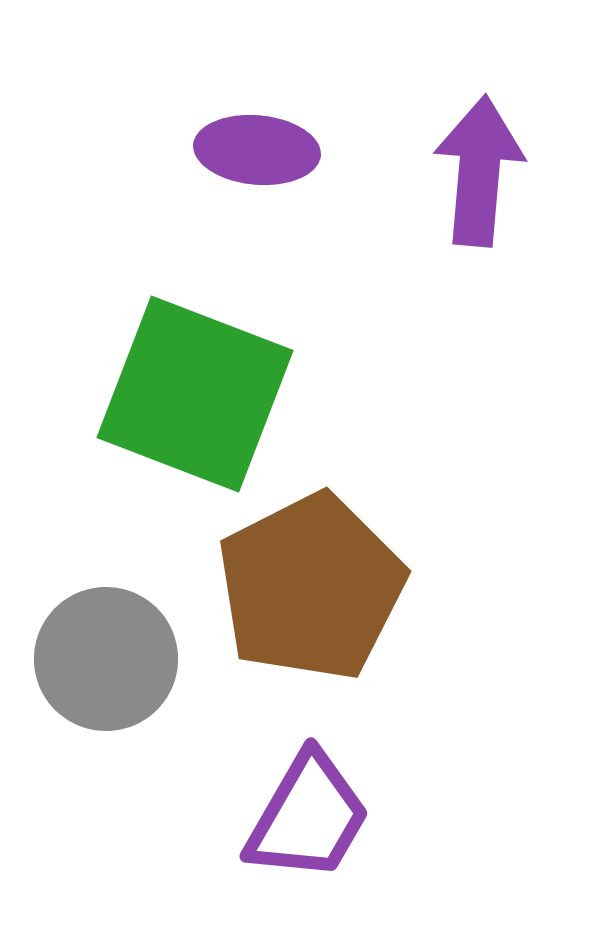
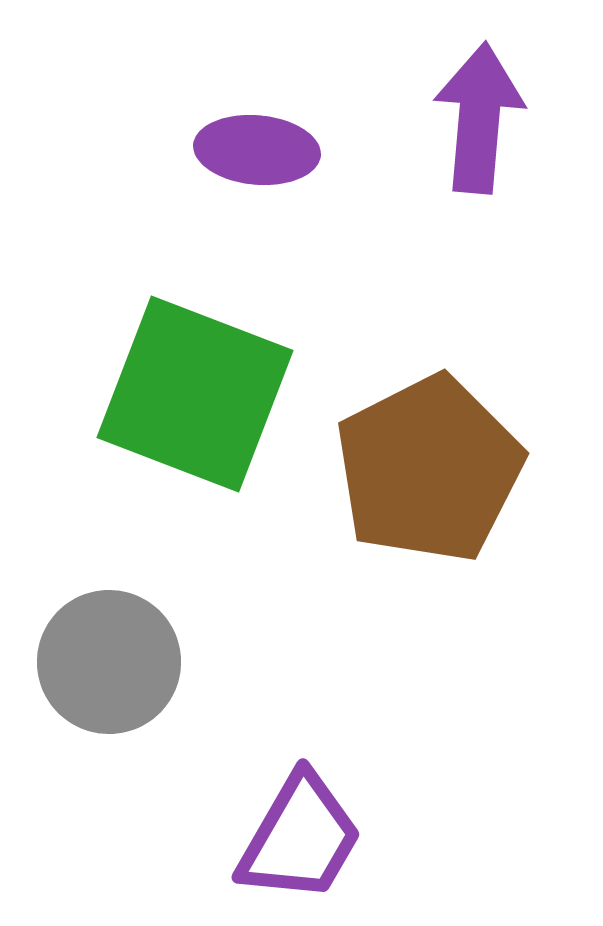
purple arrow: moved 53 px up
brown pentagon: moved 118 px right, 118 px up
gray circle: moved 3 px right, 3 px down
purple trapezoid: moved 8 px left, 21 px down
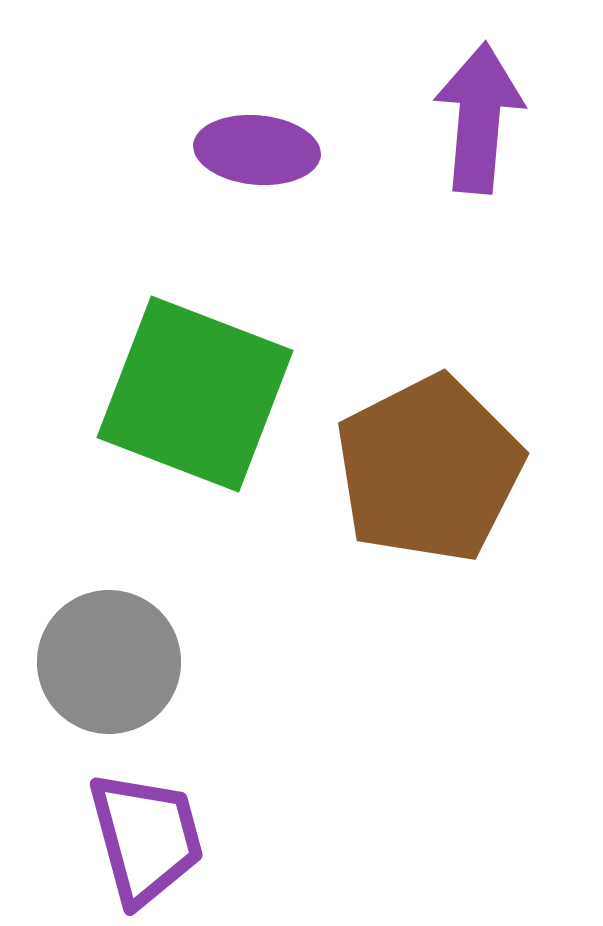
purple trapezoid: moved 154 px left; rotated 45 degrees counterclockwise
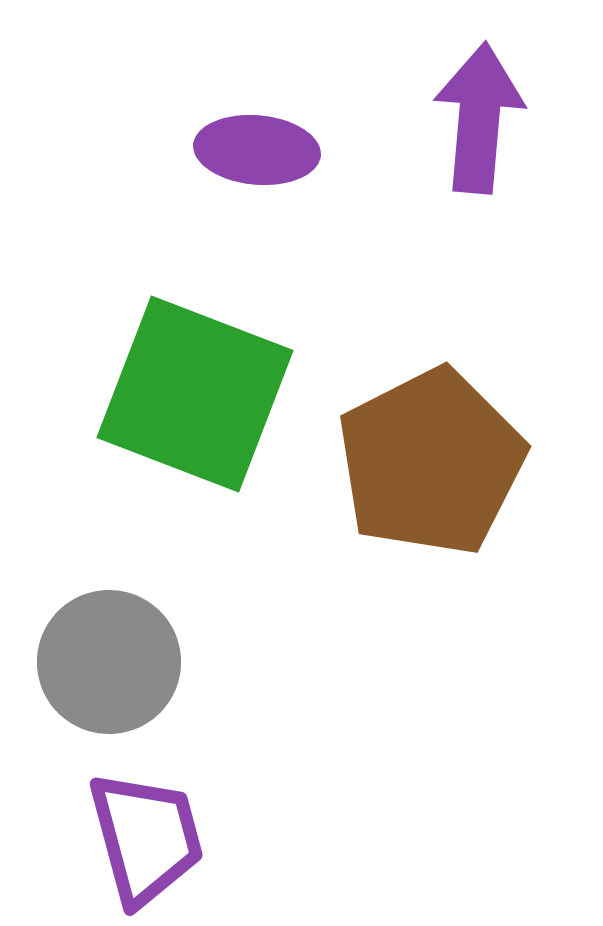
brown pentagon: moved 2 px right, 7 px up
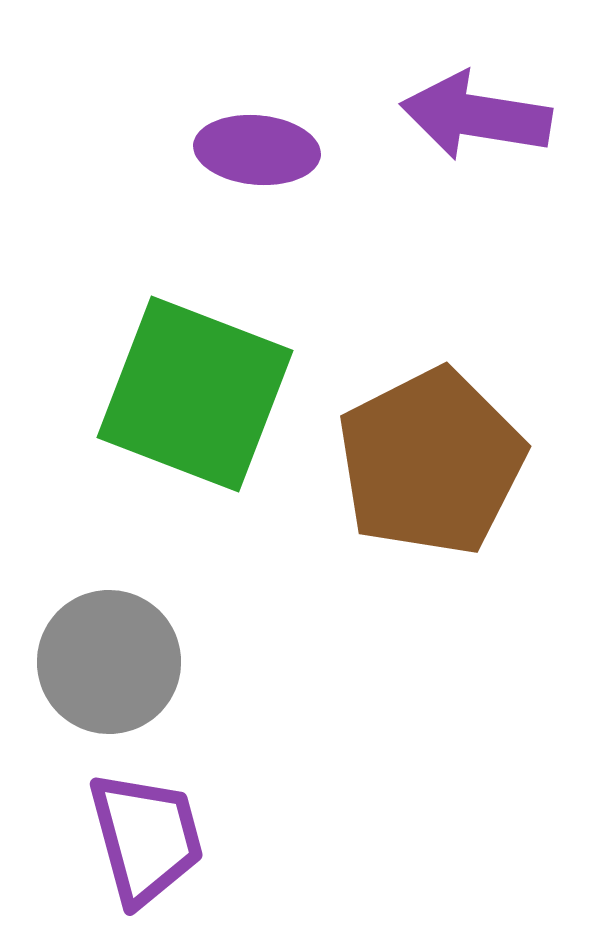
purple arrow: moved 3 px left, 2 px up; rotated 86 degrees counterclockwise
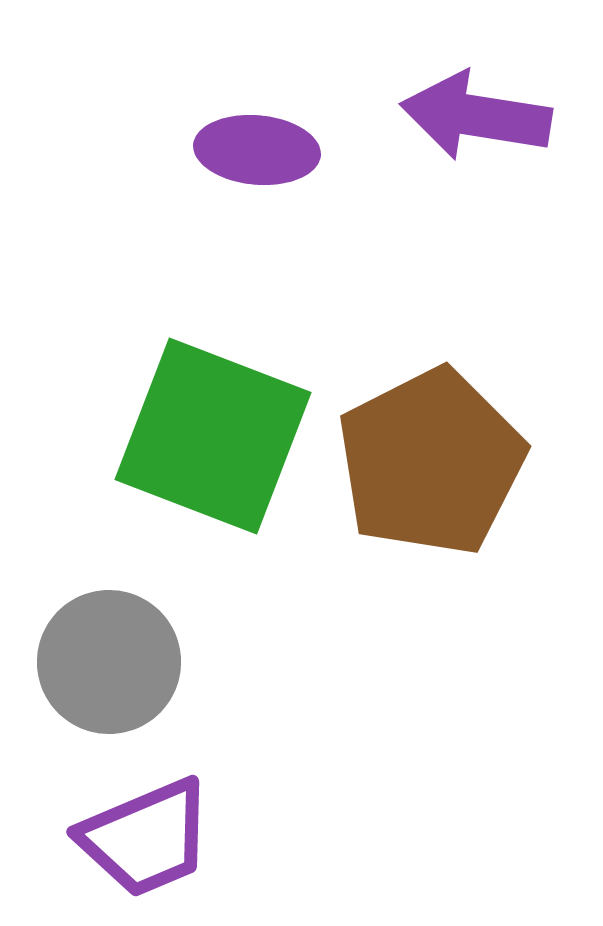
green square: moved 18 px right, 42 px down
purple trapezoid: rotated 82 degrees clockwise
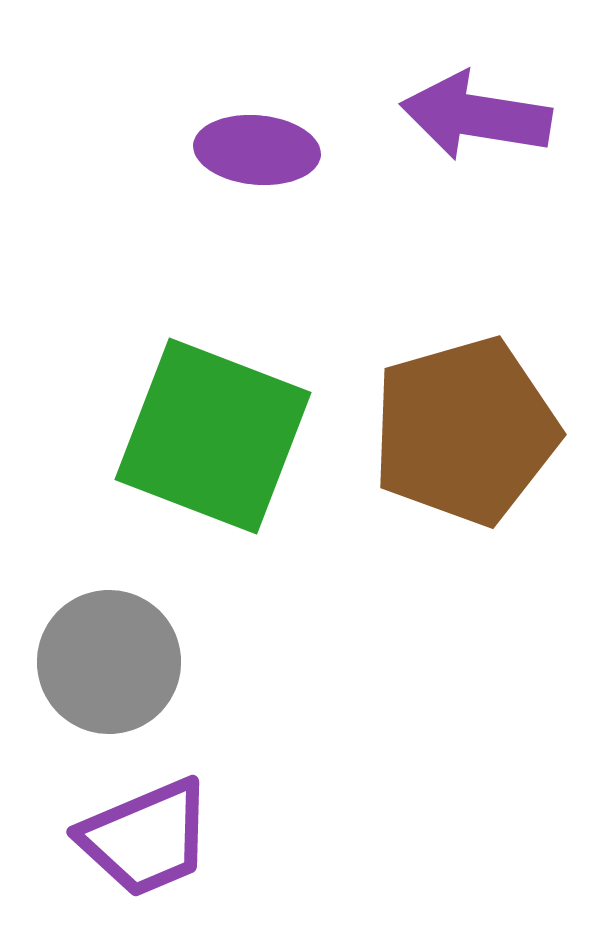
brown pentagon: moved 34 px right, 31 px up; rotated 11 degrees clockwise
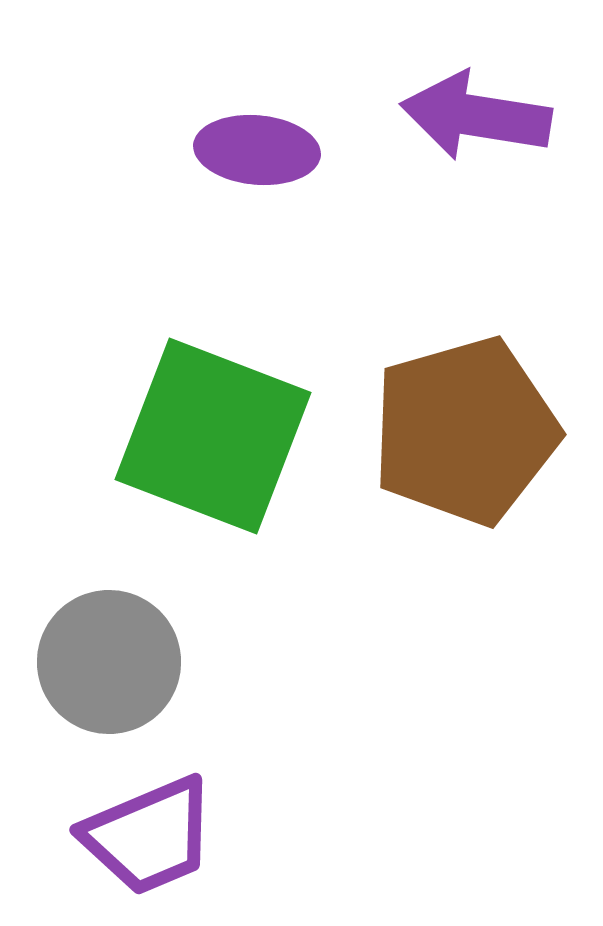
purple trapezoid: moved 3 px right, 2 px up
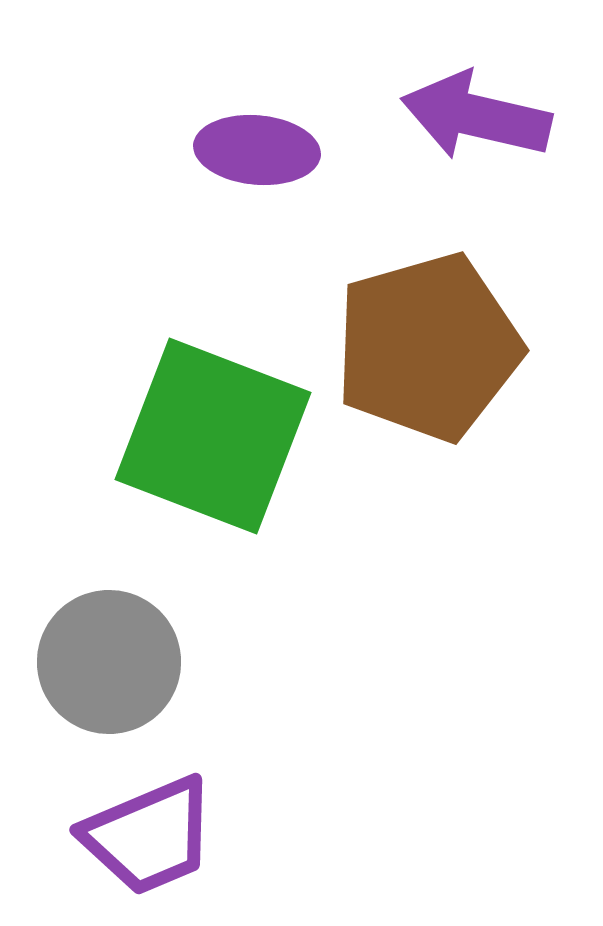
purple arrow: rotated 4 degrees clockwise
brown pentagon: moved 37 px left, 84 px up
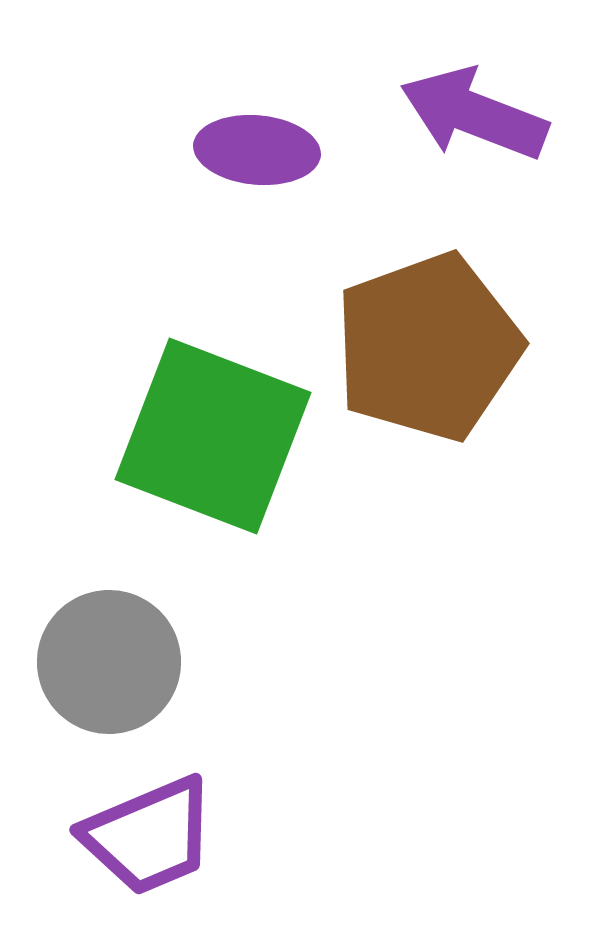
purple arrow: moved 2 px left, 2 px up; rotated 8 degrees clockwise
brown pentagon: rotated 4 degrees counterclockwise
